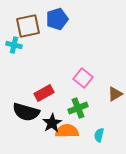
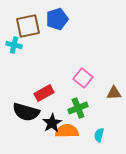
brown triangle: moved 1 px left, 1 px up; rotated 28 degrees clockwise
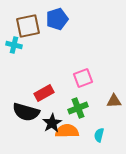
pink square: rotated 30 degrees clockwise
brown triangle: moved 8 px down
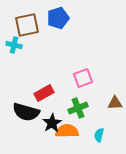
blue pentagon: moved 1 px right, 1 px up
brown square: moved 1 px left, 1 px up
brown triangle: moved 1 px right, 2 px down
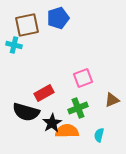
brown triangle: moved 3 px left, 3 px up; rotated 21 degrees counterclockwise
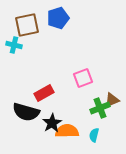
green cross: moved 22 px right
cyan semicircle: moved 5 px left
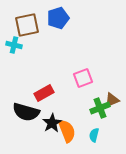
orange semicircle: rotated 70 degrees clockwise
